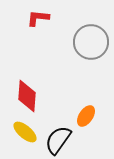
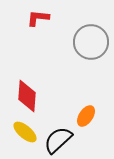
black semicircle: rotated 12 degrees clockwise
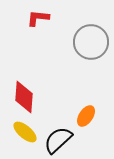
red diamond: moved 3 px left, 1 px down
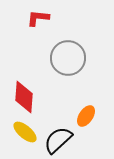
gray circle: moved 23 px left, 16 px down
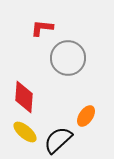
red L-shape: moved 4 px right, 10 px down
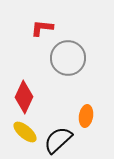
red diamond: rotated 20 degrees clockwise
orange ellipse: rotated 25 degrees counterclockwise
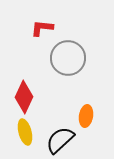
yellow ellipse: rotated 35 degrees clockwise
black semicircle: moved 2 px right
